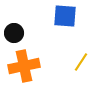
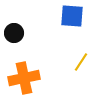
blue square: moved 7 px right
orange cross: moved 12 px down
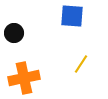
yellow line: moved 2 px down
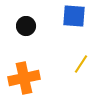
blue square: moved 2 px right
black circle: moved 12 px right, 7 px up
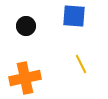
yellow line: rotated 60 degrees counterclockwise
orange cross: moved 1 px right
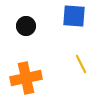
orange cross: moved 1 px right
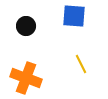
orange cross: rotated 32 degrees clockwise
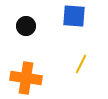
yellow line: rotated 54 degrees clockwise
orange cross: rotated 12 degrees counterclockwise
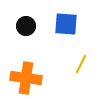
blue square: moved 8 px left, 8 px down
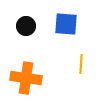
yellow line: rotated 24 degrees counterclockwise
